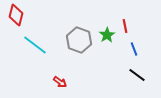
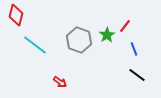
red line: rotated 48 degrees clockwise
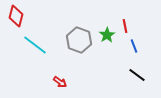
red diamond: moved 1 px down
red line: rotated 48 degrees counterclockwise
blue line: moved 3 px up
